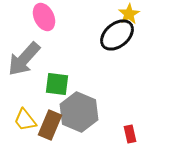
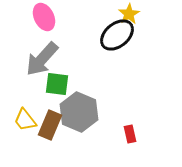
gray arrow: moved 18 px right
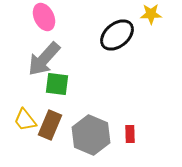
yellow star: moved 22 px right; rotated 30 degrees clockwise
gray arrow: moved 2 px right
gray hexagon: moved 12 px right, 23 px down
red rectangle: rotated 12 degrees clockwise
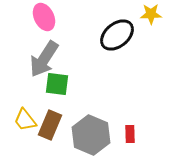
gray arrow: rotated 9 degrees counterclockwise
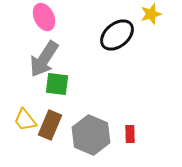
yellow star: rotated 15 degrees counterclockwise
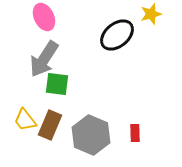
red rectangle: moved 5 px right, 1 px up
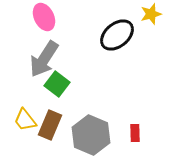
green square: rotated 30 degrees clockwise
